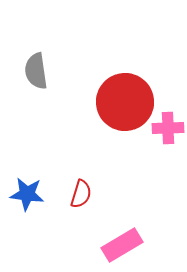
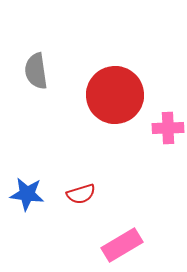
red circle: moved 10 px left, 7 px up
red semicircle: rotated 56 degrees clockwise
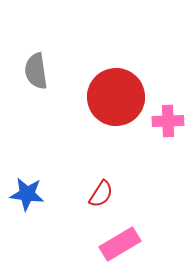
red circle: moved 1 px right, 2 px down
pink cross: moved 7 px up
red semicircle: moved 20 px right; rotated 40 degrees counterclockwise
pink rectangle: moved 2 px left, 1 px up
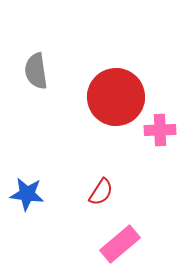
pink cross: moved 8 px left, 9 px down
red semicircle: moved 2 px up
pink rectangle: rotated 9 degrees counterclockwise
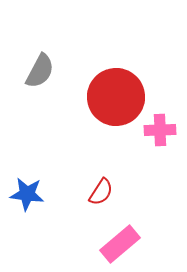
gray semicircle: moved 4 px right; rotated 144 degrees counterclockwise
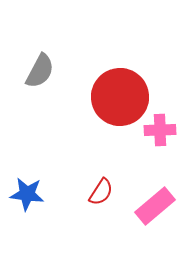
red circle: moved 4 px right
pink rectangle: moved 35 px right, 38 px up
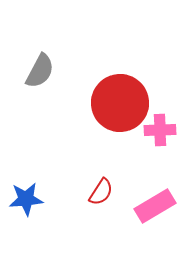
red circle: moved 6 px down
blue star: moved 1 px left, 5 px down; rotated 12 degrees counterclockwise
pink rectangle: rotated 9 degrees clockwise
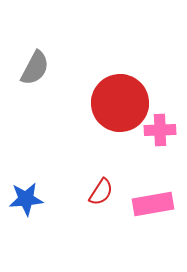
gray semicircle: moved 5 px left, 3 px up
pink rectangle: moved 2 px left, 2 px up; rotated 21 degrees clockwise
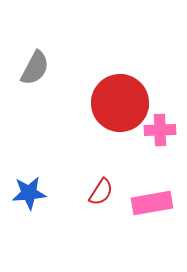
blue star: moved 3 px right, 6 px up
pink rectangle: moved 1 px left, 1 px up
